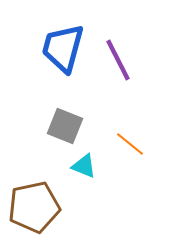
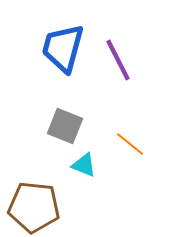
cyan triangle: moved 1 px up
brown pentagon: rotated 18 degrees clockwise
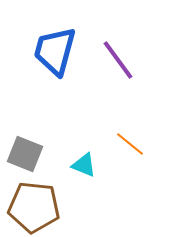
blue trapezoid: moved 8 px left, 3 px down
purple line: rotated 9 degrees counterclockwise
gray square: moved 40 px left, 28 px down
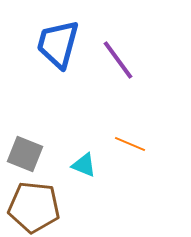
blue trapezoid: moved 3 px right, 7 px up
orange line: rotated 16 degrees counterclockwise
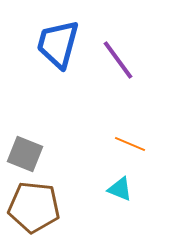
cyan triangle: moved 36 px right, 24 px down
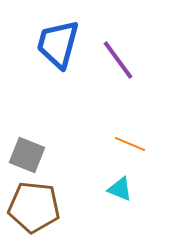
gray square: moved 2 px right, 1 px down
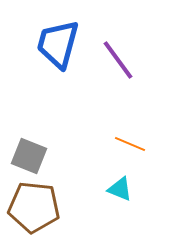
gray square: moved 2 px right, 1 px down
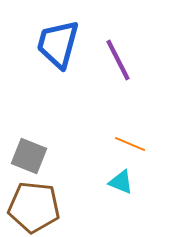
purple line: rotated 9 degrees clockwise
cyan triangle: moved 1 px right, 7 px up
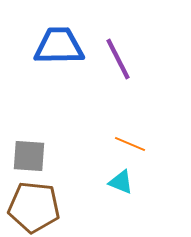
blue trapezoid: moved 1 px right, 2 px down; rotated 74 degrees clockwise
purple line: moved 1 px up
gray square: rotated 18 degrees counterclockwise
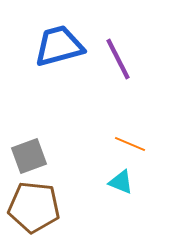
blue trapezoid: rotated 14 degrees counterclockwise
gray square: rotated 24 degrees counterclockwise
